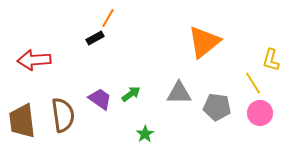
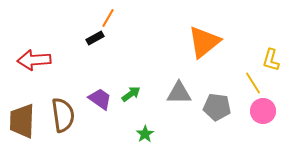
pink circle: moved 3 px right, 2 px up
brown trapezoid: rotated 9 degrees clockwise
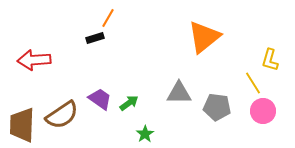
black rectangle: rotated 12 degrees clockwise
orange triangle: moved 5 px up
yellow L-shape: moved 1 px left
green arrow: moved 2 px left, 9 px down
brown semicircle: moved 1 px left; rotated 64 degrees clockwise
brown trapezoid: moved 4 px down
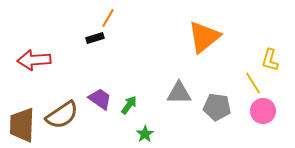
green arrow: moved 2 px down; rotated 18 degrees counterclockwise
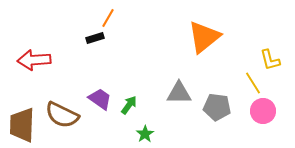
yellow L-shape: rotated 30 degrees counterclockwise
brown semicircle: rotated 60 degrees clockwise
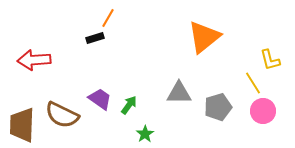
gray pentagon: moved 1 px right; rotated 24 degrees counterclockwise
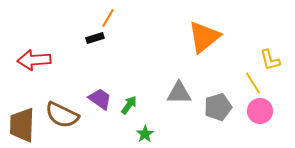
pink circle: moved 3 px left
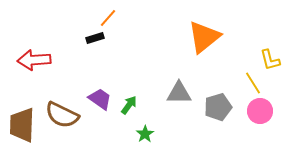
orange line: rotated 12 degrees clockwise
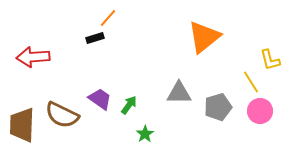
red arrow: moved 1 px left, 3 px up
yellow line: moved 2 px left, 1 px up
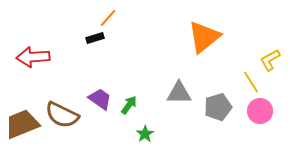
yellow L-shape: rotated 75 degrees clockwise
brown trapezoid: moved 1 px up; rotated 66 degrees clockwise
